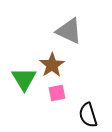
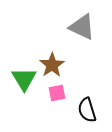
gray triangle: moved 13 px right, 4 px up
black semicircle: moved 1 px left, 5 px up
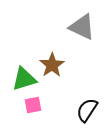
green triangle: rotated 44 degrees clockwise
pink square: moved 24 px left, 12 px down
black semicircle: rotated 50 degrees clockwise
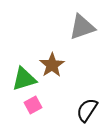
gray triangle: rotated 44 degrees counterclockwise
pink square: rotated 18 degrees counterclockwise
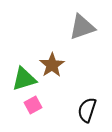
black semicircle: rotated 15 degrees counterclockwise
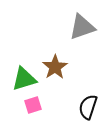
brown star: moved 3 px right, 2 px down
pink square: rotated 12 degrees clockwise
black semicircle: moved 1 px right, 3 px up
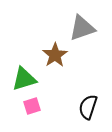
gray triangle: moved 1 px down
brown star: moved 12 px up
pink square: moved 1 px left, 1 px down
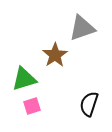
black semicircle: moved 1 px right, 3 px up
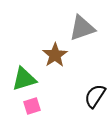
black semicircle: moved 6 px right, 8 px up; rotated 15 degrees clockwise
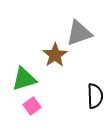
gray triangle: moved 3 px left, 5 px down
black semicircle: rotated 145 degrees clockwise
pink square: rotated 18 degrees counterclockwise
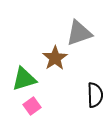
brown star: moved 3 px down
black semicircle: moved 1 px up
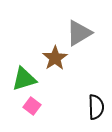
gray triangle: rotated 12 degrees counterclockwise
black semicircle: moved 1 px right, 12 px down
pink square: rotated 18 degrees counterclockwise
